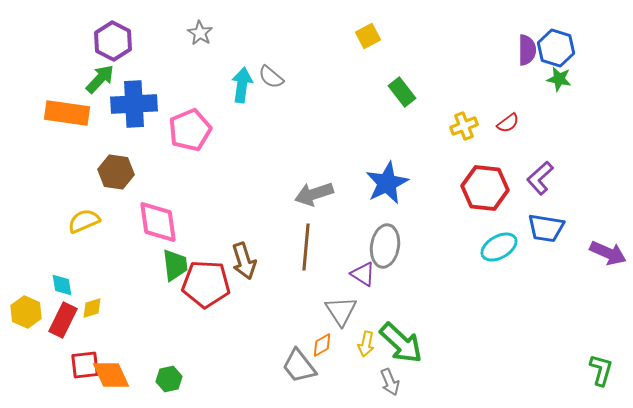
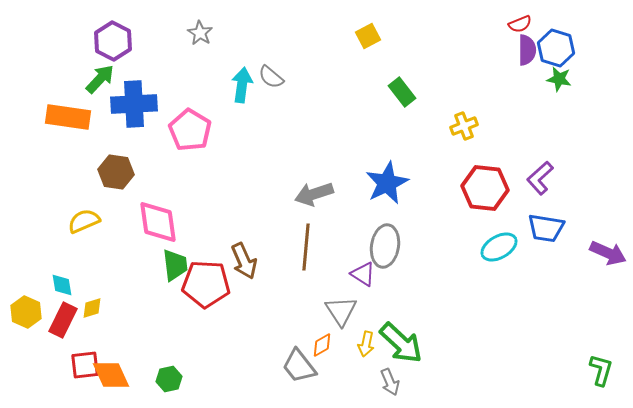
orange rectangle at (67, 113): moved 1 px right, 4 px down
red semicircle at (508, 123): moved 12 px right, 99 px up; rotated 15 degrees clockwise
pink pentagon at (190, 130): rotated 18 degrees counterclockwise
brown arrow at (244, 261): rotated 6 degrees counterclockwise
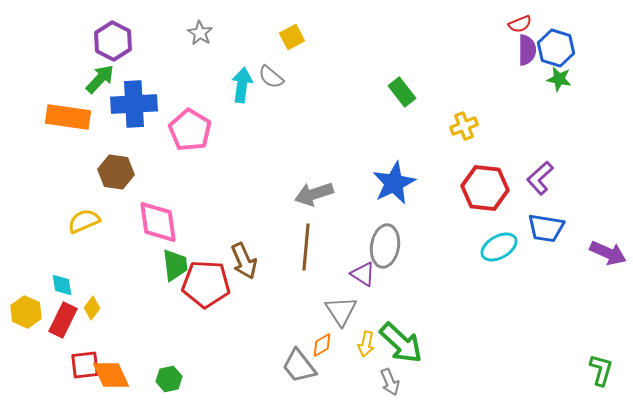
yellow square at (368, 36): moved 76 px left, 1 px down
blue star at (387, 183): moved 7 px right
yellow diamond at (92, 308): rotated 35 degrees counterclockwise
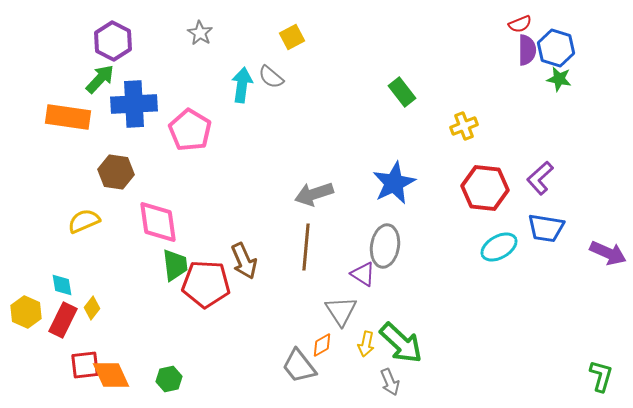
green L-shape at (601, 370): moved 6 px down
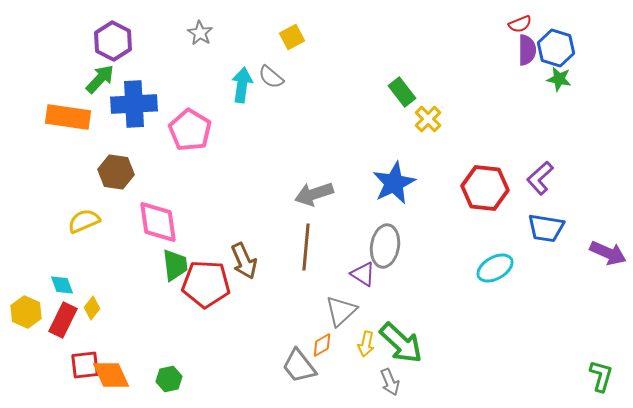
yellow cross at (464, 126): moved 36 px left, 7 px up; rotated 24 degrees counterclockwise
cyan ellipse at (499, 247): moved 4 px left, 21 px down
cyan diamond at (62, 285): rotated 10 degrees counterclockwise
gray triangle at (341, 311): rotated 20 degrees clockwise
